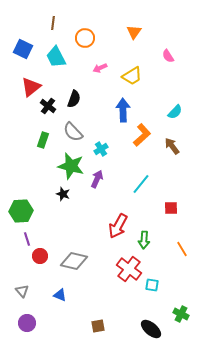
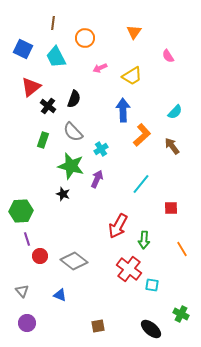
gray diamond: rotated 24 degrees clockwise
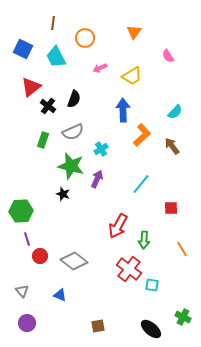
gray semicircle: rotated 70 degrees counterclockwise
green cross: moved 2 px right, 3 px down
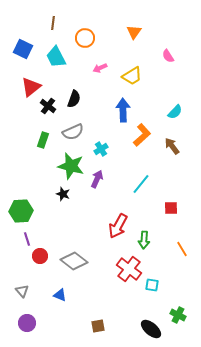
green cross: moved 5 px left, 2 px up
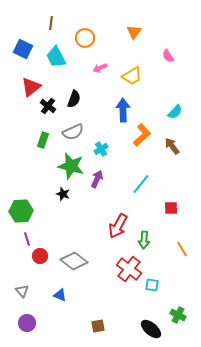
brown line: moved 2 px left
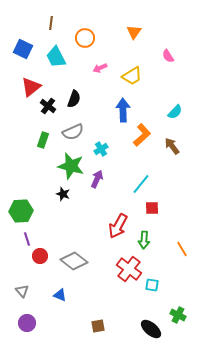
red square: moved 19 px left
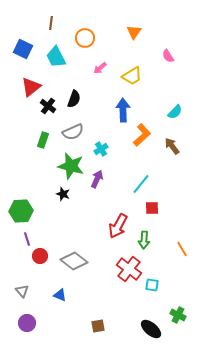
pink arrow: rotated 16 degrees counterclockwise
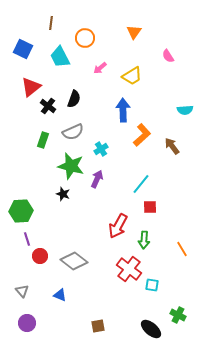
cyan trapezoid: moved 4 px right
cyan semicircle: moved 10 px right, 2 px up; rotated 42 degrees clockwise
red square: moved 2 px left, 1 px up
